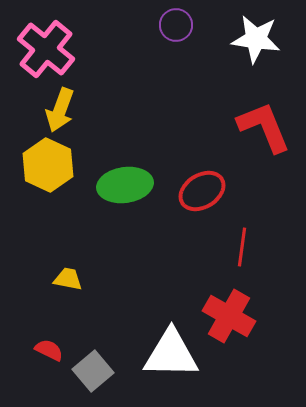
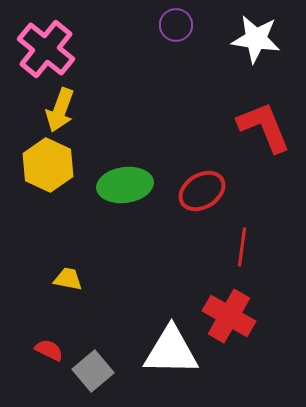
white triangle: moved 3 px up
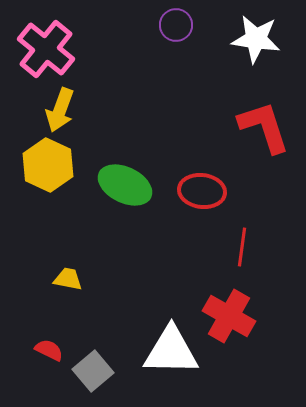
red L-shape: rotated 4 degrees clockwise
green ellipse: rotated 34 degrees clockwise
red ellipse: rotated 39 degrees clockwise
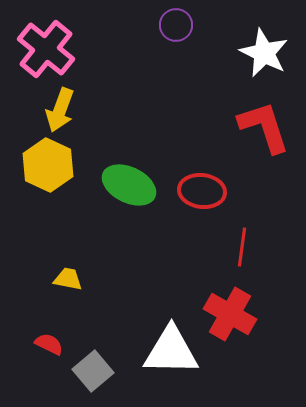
white star: moved 8 px right, 14 px down; rotated 18 degrees clockwise
green ellipse: moved 4 px right
red cross: moved 1 px right, 2 px up
red semicircle: moved 6 px up
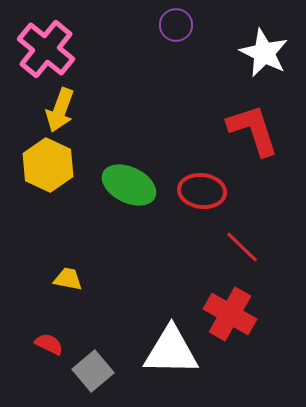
red L-shape: moved 11 px left, 3 px down
red line: rotated 54 degrees counterclockwise
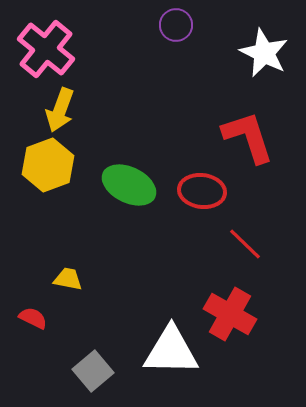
red L-shape: moved 5 px left, 7 px down
yellow hexagon: rotated 15 degrees clockwise
red line: moved 3 px right, 3 px up
red semicircle: moved 16 px left, 26 px up
